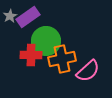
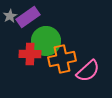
red cross: moved 1 px left, 1 px up
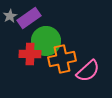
purple rectangle: moved 1 px right, 1 px down
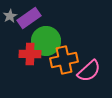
orange cross: moved 2 px right, 1 px down
pink semicircle: moved 1 px right
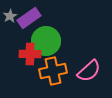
orange cross: moved 11 px left, 11 px down
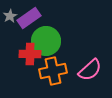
pink semicircle: moved 1 px right, 1 px up
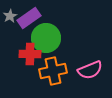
green circle: moved 3 px up
pink semicircle: rotated 20 degrees clockwise
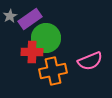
purple rectangle: moved 1 px right, 1 px down
red cross: moved 2 px right, 2 px up
pink semicircle: moved 9 px up
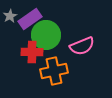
green circle: moved 3 px up
pink semicircle: moved 8 px left, 15 px up
orange cross: moved 1 px right
